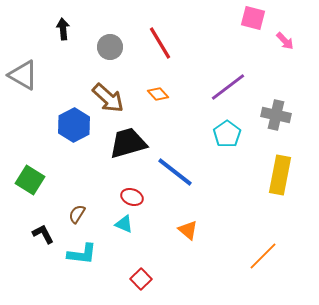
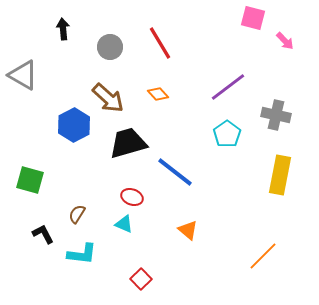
green square: rotated 16 degrees counterclockwise
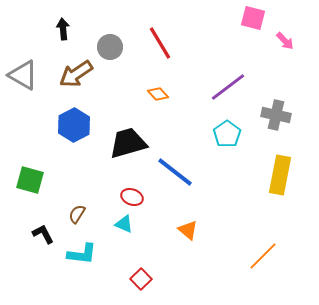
brown arrow: moved 32 px left, 24 px up; rotated 104 degrees clockwise
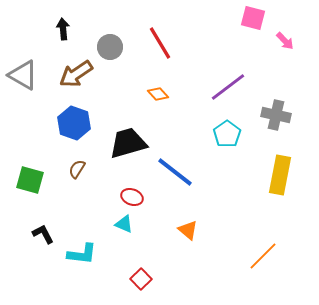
blue hexagon: moved 2 px up; rotated 12 degrees counterclockwise
brown semicircle: moved 45 px up
